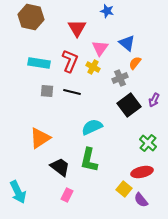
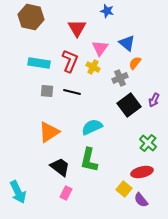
orange triangle: moved 9 px right, 6 px up
pink rectangle: moved 1 px left, 2 px up
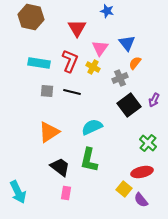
blue triangle: rotated 12 degrees clockwise
pink rectangle: rotated 16 degrees counterclockwise
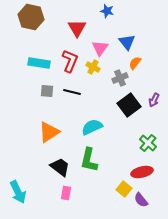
blue triangle: moved 1 px up
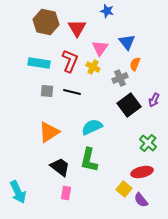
brown hexagon: moved 15 px right, 5 px down
orange semicircle: moved 1 px down; rotated 16 degrees counterclockwise
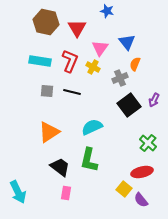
cyan rectangle: moved 1 px right, 2 px up
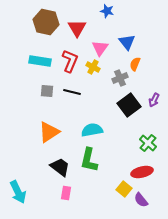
cyan semicircle: moved 3 px down; rotated 15 degrees clockwise
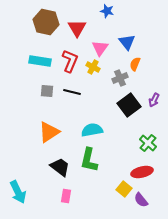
pink rectangle: moved 3 px down
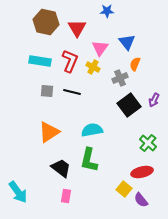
blue star: rotated 16 degrees counterclockwise
black trapezoid: moved 1 px right, 1 px down
cyan arrow: rotated 10 degrees counterclockwise
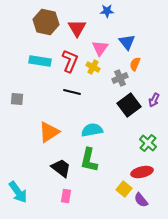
gray square: moved 30 px left, 8 px down
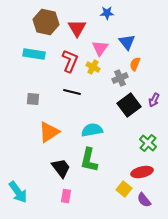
blue star: moved 2 px down
cyan rectangle: moved 6 px left, 7 px up
gray square: moved 16 px right
black trapezoid: rotated 15 degrees clockwise
purple semicircle: moved 3 px right
